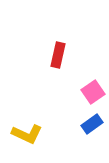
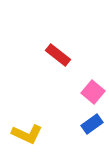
red rectangle: rotated 65 degrees counterclockwise
pink square: rotated 15 degrees counterclockwise
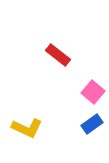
yellow L-shape: moved 6 px up
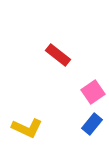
pink square: rotated 15 degrees clockwise
blue rectangle: rotated 15 degrees counterclockwise
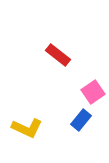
blue rectangle: moved 11 px left, 4 px up
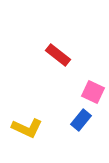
pink square: rotated 30 degrees counterclockwise
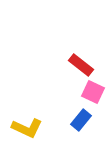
red rectangle: moved 23 px right, 10 px down
